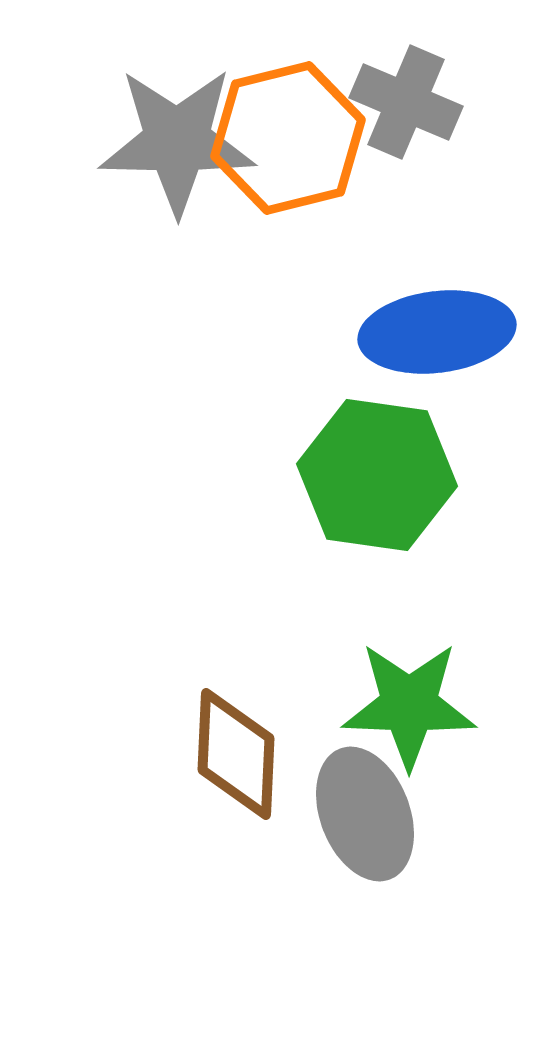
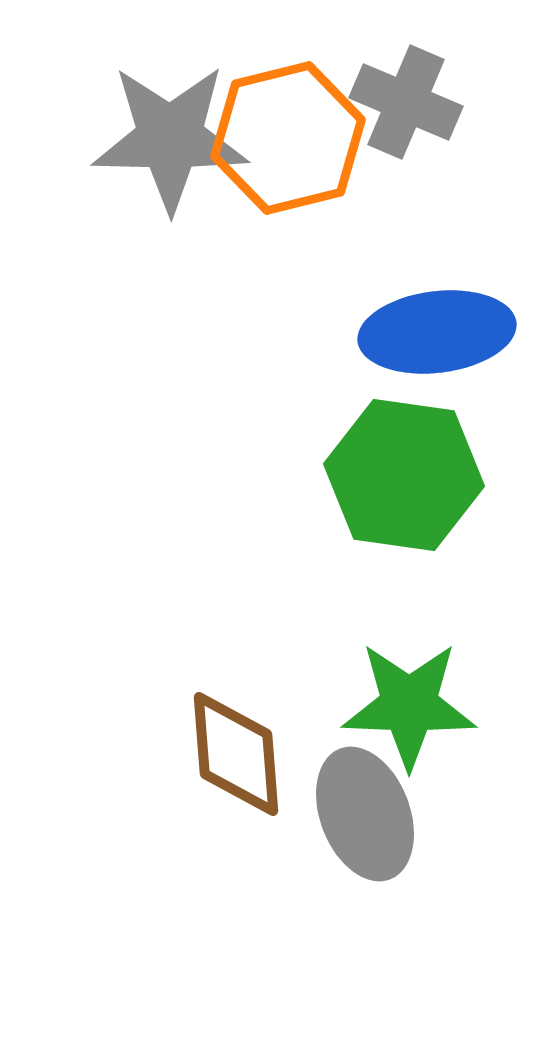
gray star: moved 7 px left, 3 px up
green hexagon: moved 27 px right
brown diamond: rotated 7 degrees counterclockwise
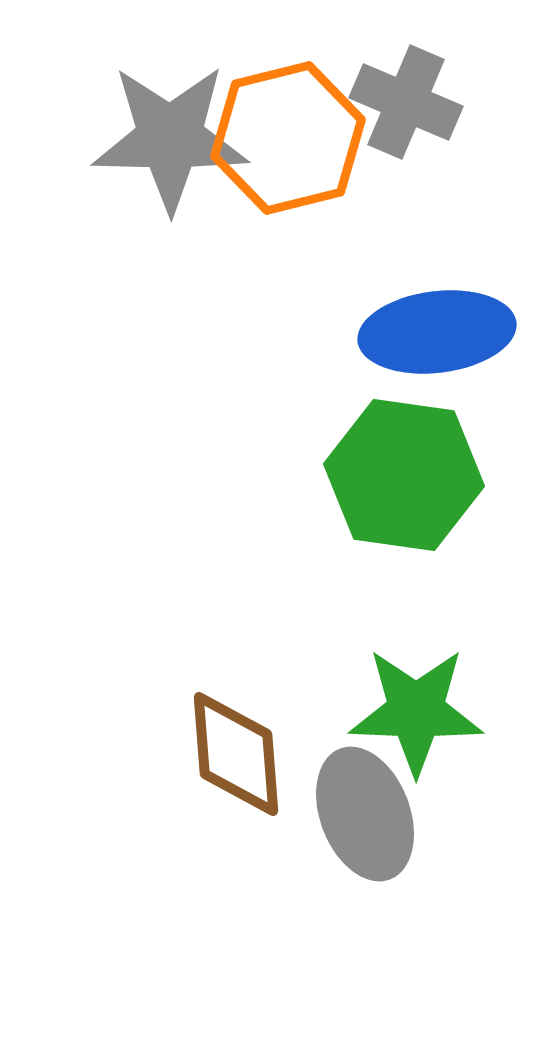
green star: moved 7 px right, 6 px down
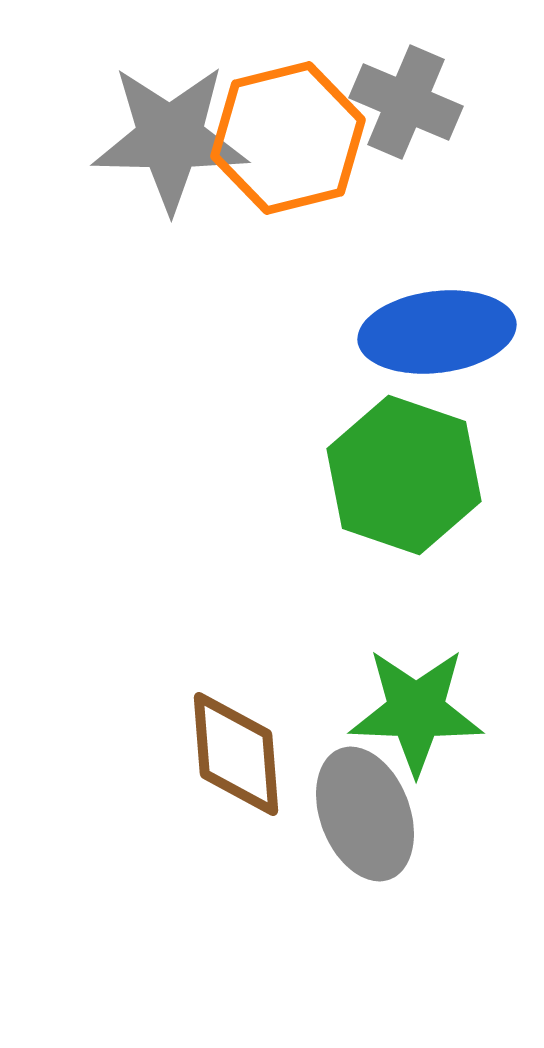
green hexagon: rotated 11 degrees clockwise
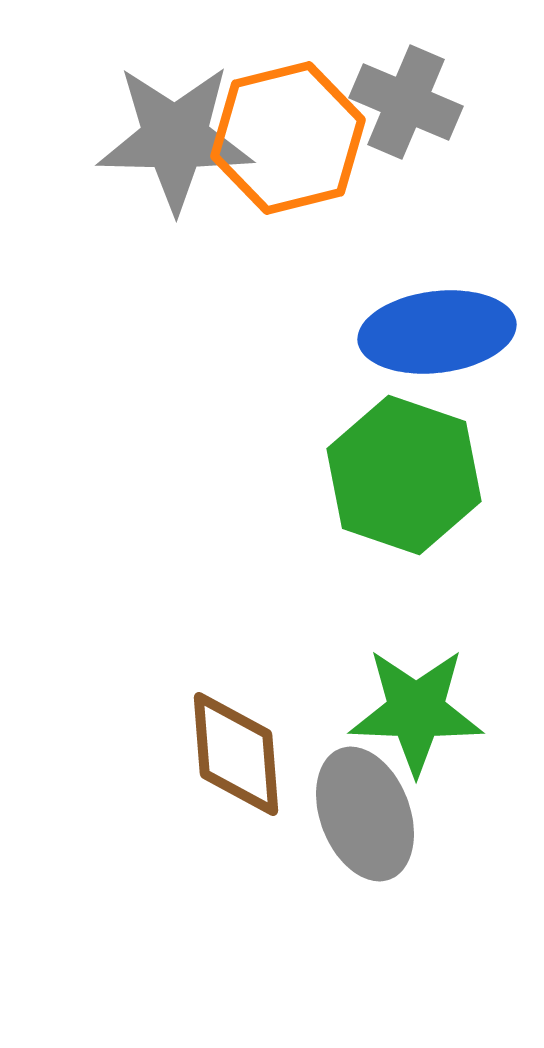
gray star: moved 5 px right
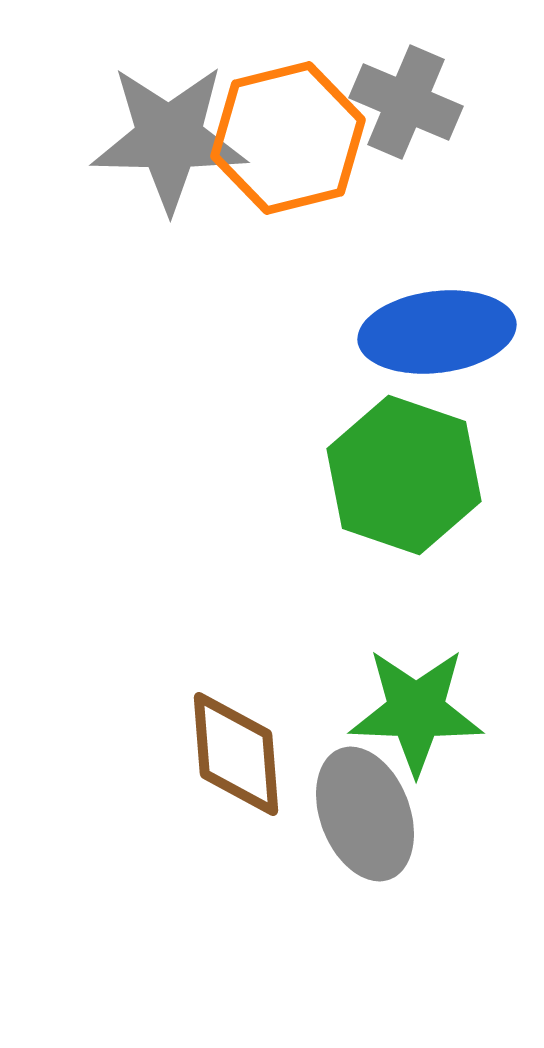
gray star: moved 6 px left
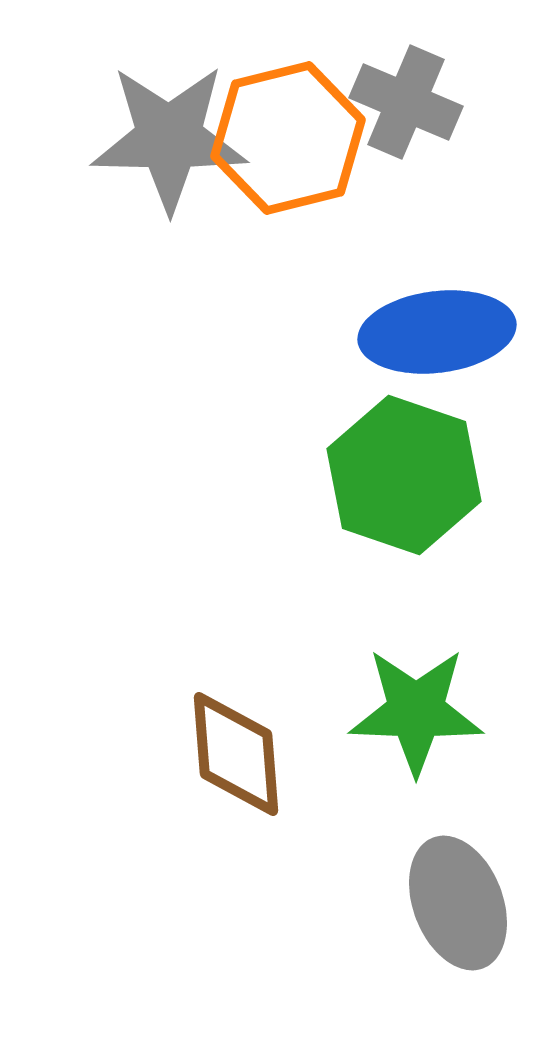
gray ellipse: moved 93 px right, 89 px down
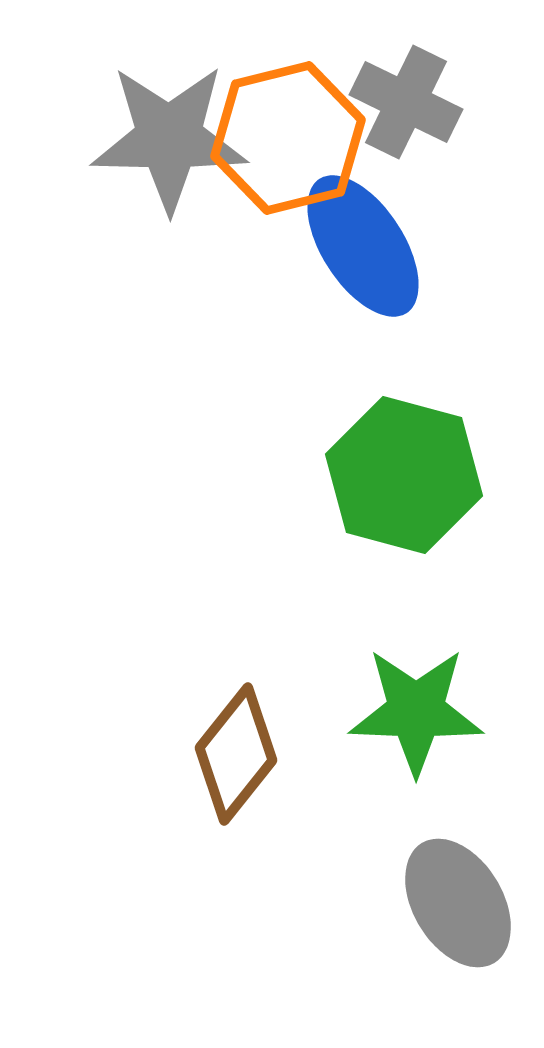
gray cross: rotated 3 degrees clockwise
blue ellipse: moved 74 px left, 86 px up; rotated 64 degrees clockwise
green hexagon: rotated 4 degrees counterclockwise
brown diamond: rotated 43 degrees clockwise
gray ellipse: rotated 10 degrees counterclockwise
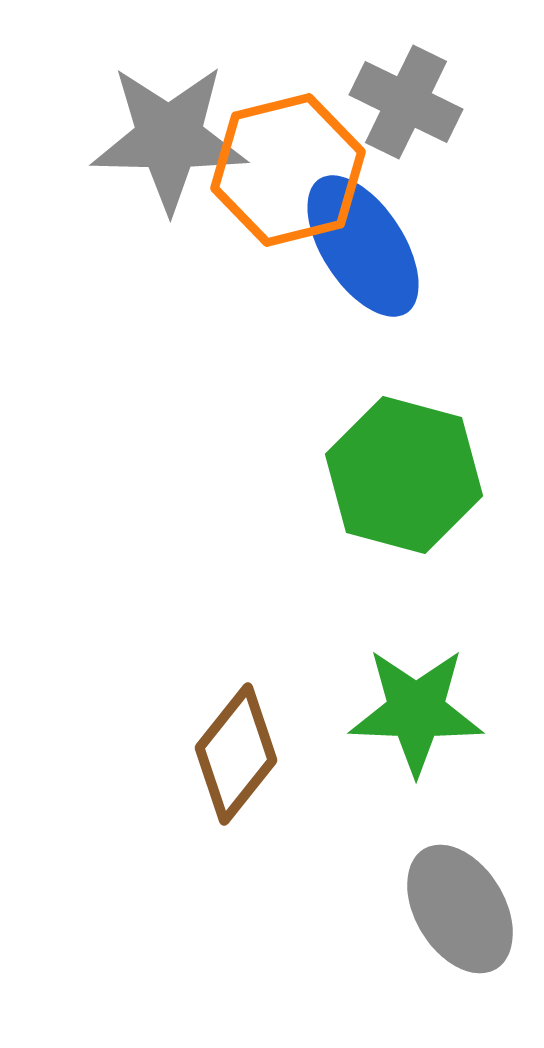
orange hexagon: moved 32 px down
gray ellipse: moved 2 px right, 6 px down
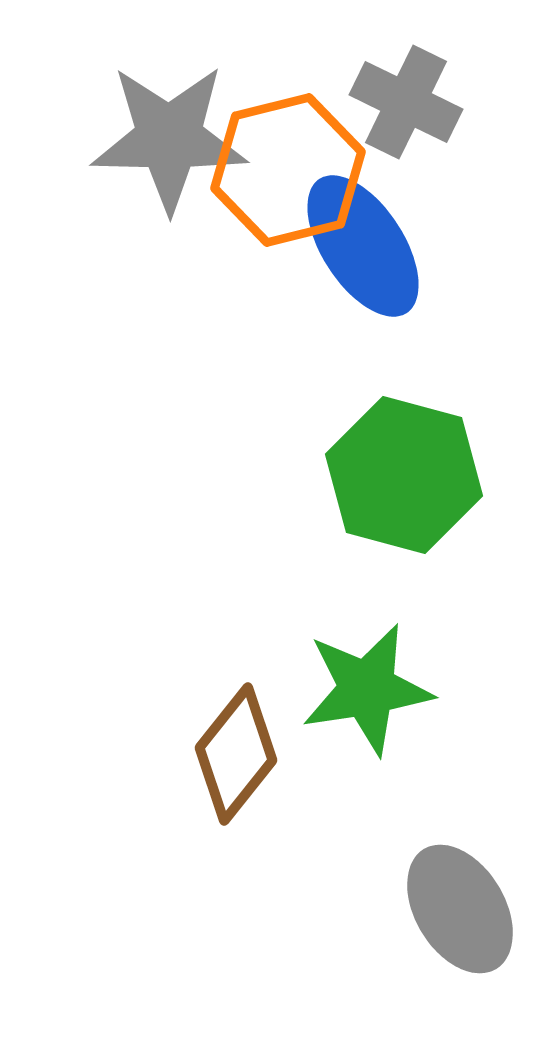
green star: moved 49 px left, 22 px up; rotated 11 degrees counterclockwise
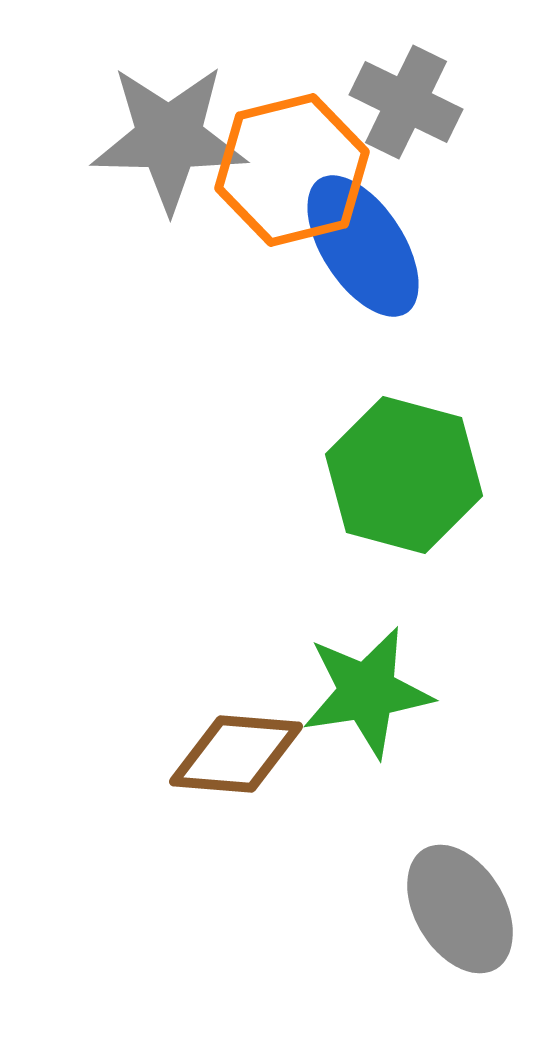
orange hexagon: moved 4 px right
green star: moved 3 px down
brown diamond: rotated 56 degrees clockwise
